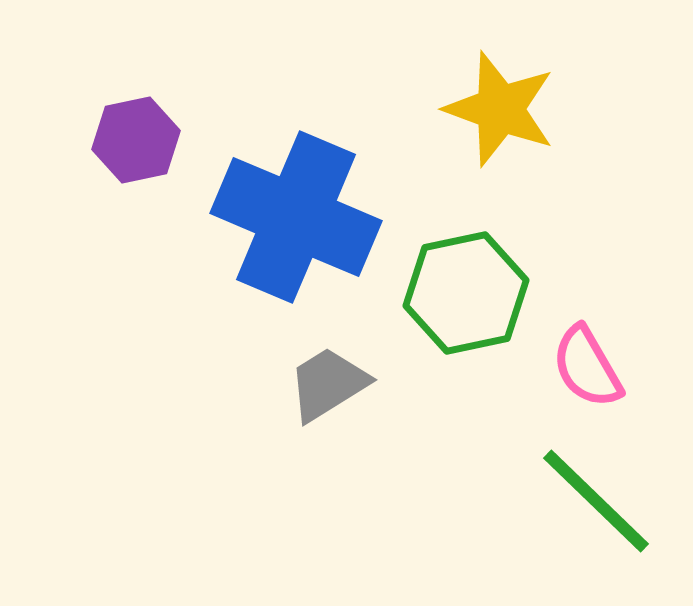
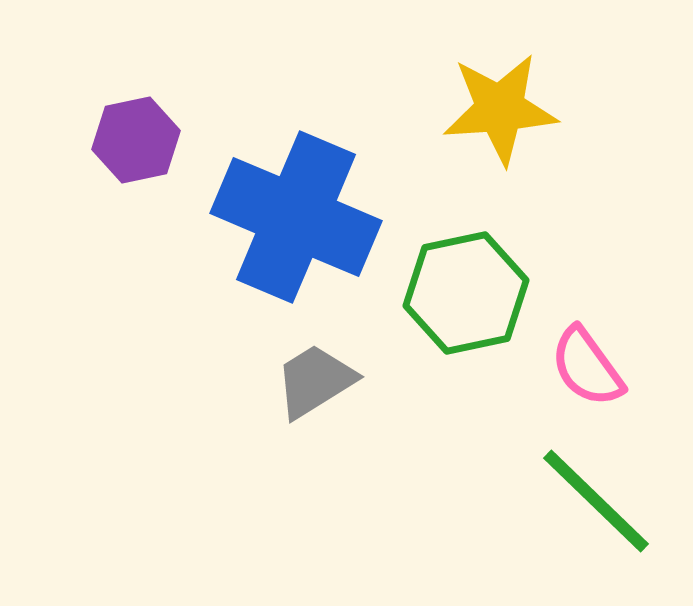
yellow star: rotated 24 degrees counterclockwise
pink semicircle: rotated 6 degrees counterclockwise
gray trapezoid: moved 13 px left, 3 px up
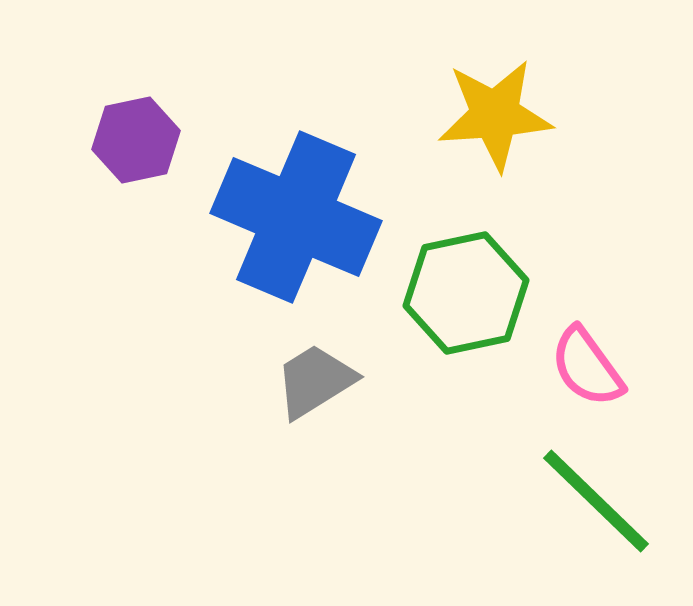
yellow star: moved 5 px left, 6 px down
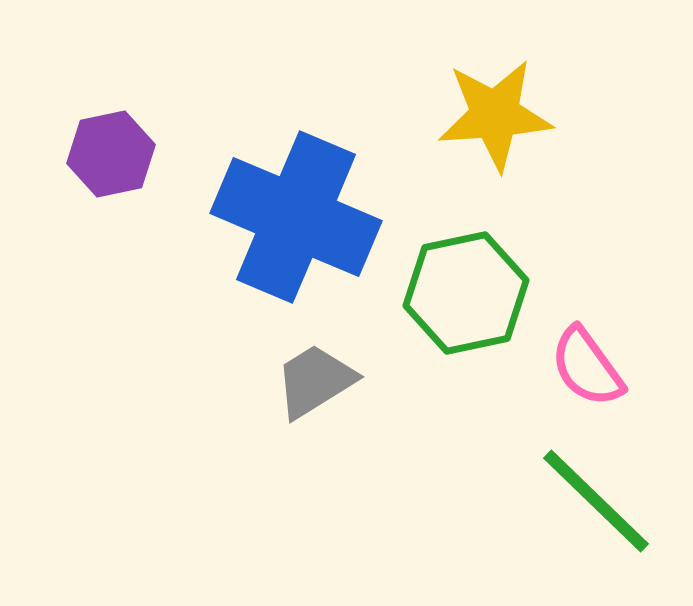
purple hexagon: moved 25 px left, 14 px down
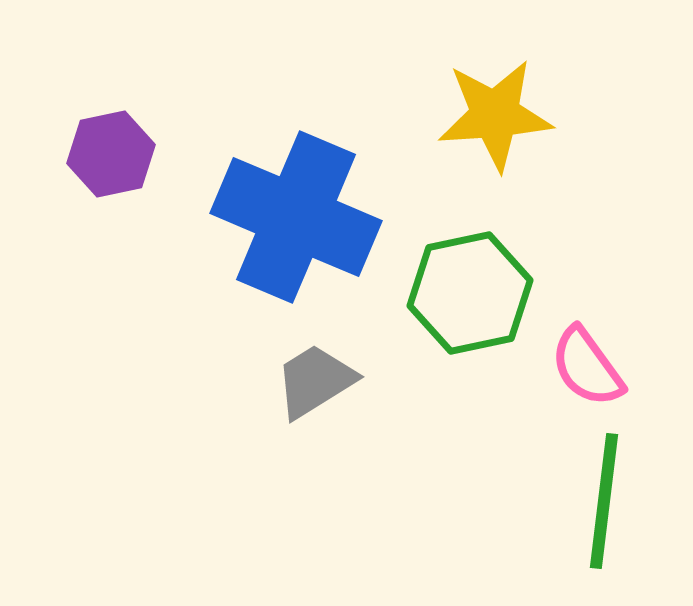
green hexagon: moved 4 px right
green line: moved 8 px right; rotated 53 degrees clockwise
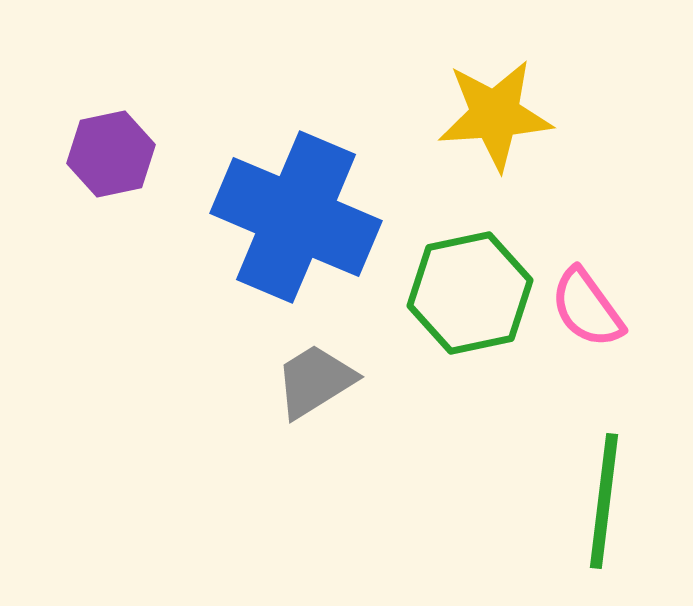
pink semicircle: moved 59 px up
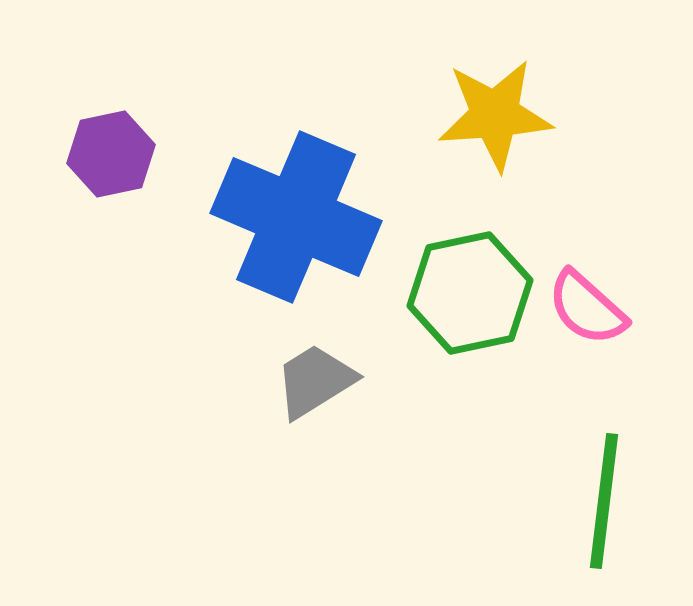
pink semicircle: rotated 12 degrees counterclockwise
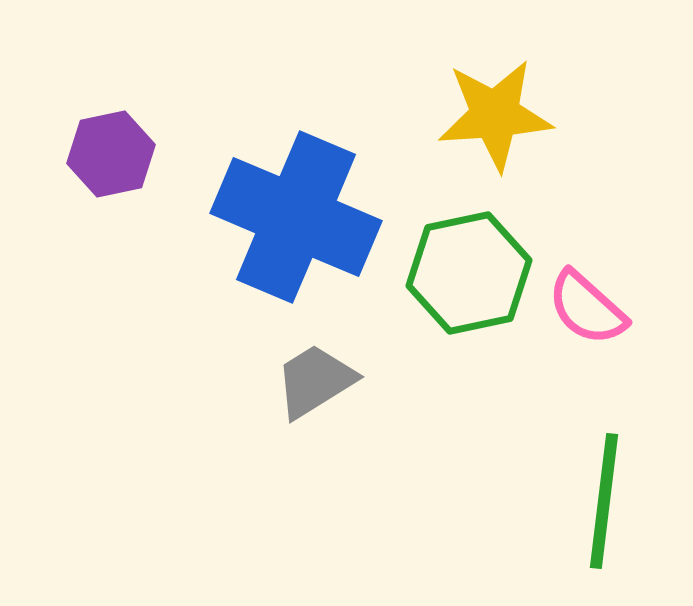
green hexagon: moved 1 px left, 20 px up
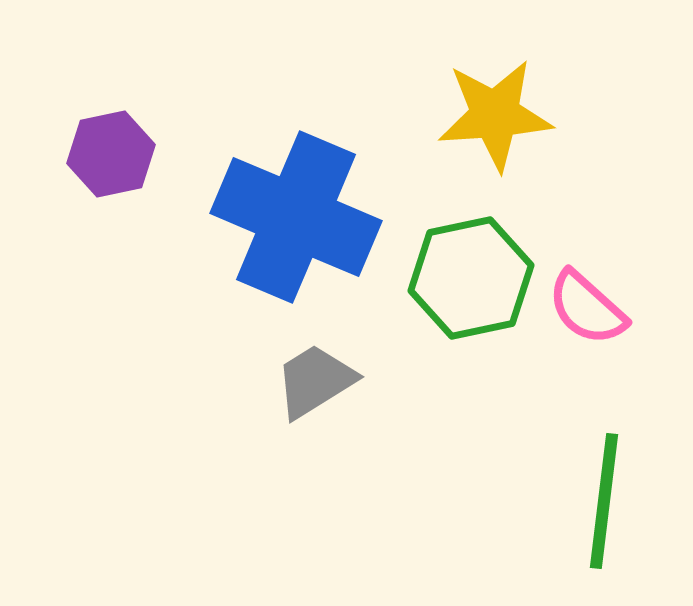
green hexagon: moved 2 px right, 5 px down
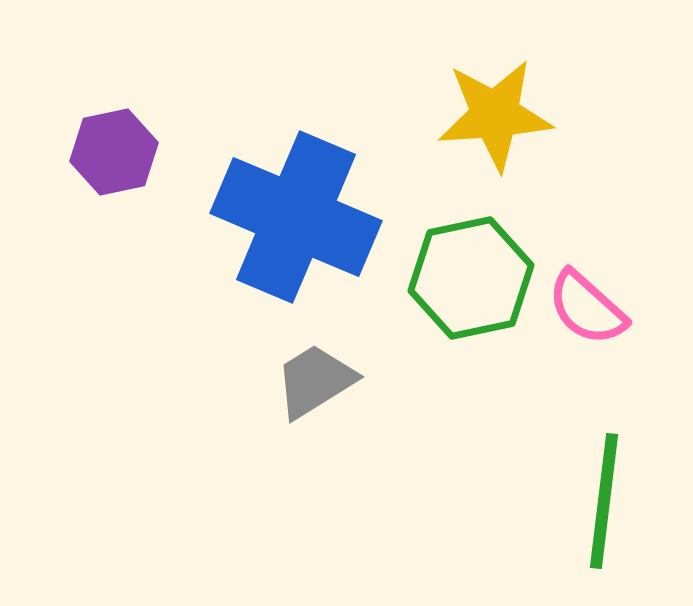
purple hexagon: moved 3 px right, 2 px up
